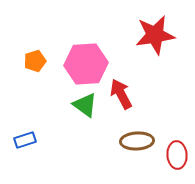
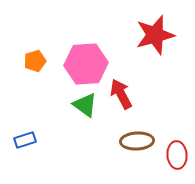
red star: rotated 6 degrees counterclockwise
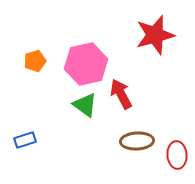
pink hexagon: rotated 9 degrees counterclockwise
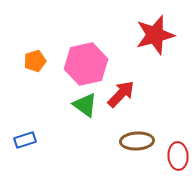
red arrow: rotated 72 degrees clockwise
red ellipse: moved 1 px right, 1 px down
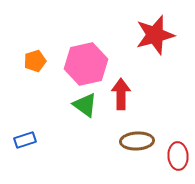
red arrow: rotated 44 degrees counterclockwise
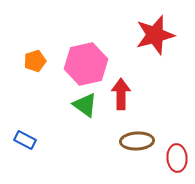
blue rectangle: rotated 45 degrees clockwise
red ellipse: moved 1 px left, 2 px down
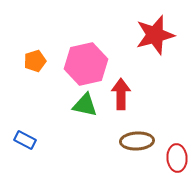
green triangle: rotated 24 degrees counterclockwise
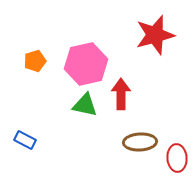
brown ellipse: moved 3 px right, 1 px down
